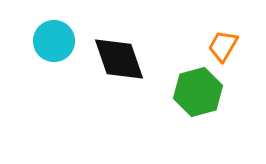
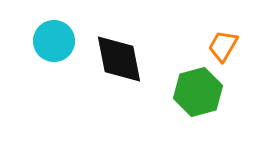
black diamond: rotated 8 degrees clockwise
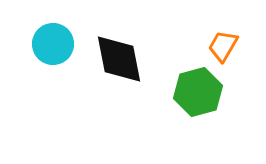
cyan circle: moved 1 px left, 3 px down
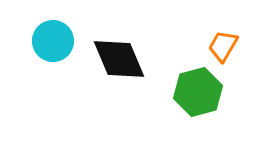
cyan circle: moved 3 px up
black diamond: rotated 12 degrees counterclockwise
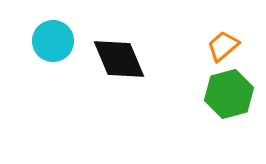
orange trapezoid: rotated 20 degrees clockwise
green hexagon: moved 31 px right, 2 px down
